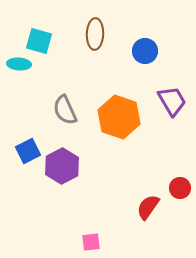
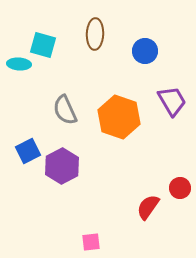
cyan square: moved 4 px right, 4 px down
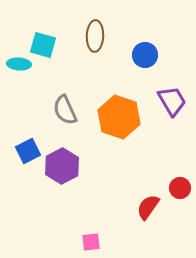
brown ellipse: moved 2 px down
blue circle: moved 4 px down
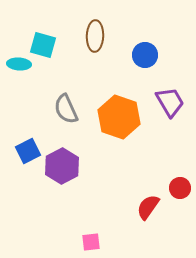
purple trapezoid: moved 2 px left, 1 px down
gray semicircle: moved 1 px right, 1 px up
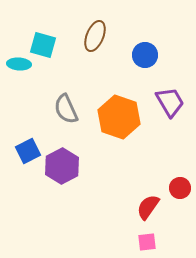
brown ellipse: rotated 20 degrees clockwise
pink square: moved 56 px right
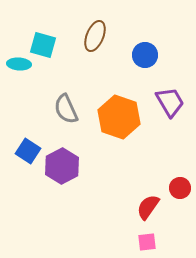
blue square: rotated 30 degrees counterclockwise
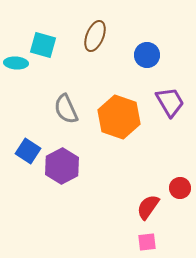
blue circle: moved 2 px right
cyan ellipse: moved 3 px left, 1 px up
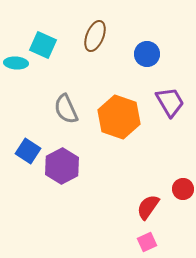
cyan square: rotated 8 degrees clockwise
blue circle: moved 1 px up
red circle: moved 3 px right, 1 px down
pink square: rotated 18 degrees counterclockwise
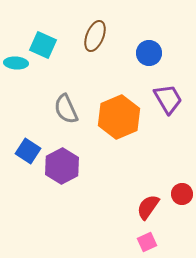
blue circle: moved 2 px right, 1 px up
purple trapezoid: moved 2 px left, 3 px up
orange hexagon: rotated 18 degrees clockwise
red circle: moved 1 px left, 5 px down
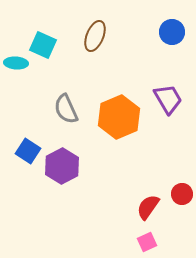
blue circle: moved 23 px right, 21 px up
